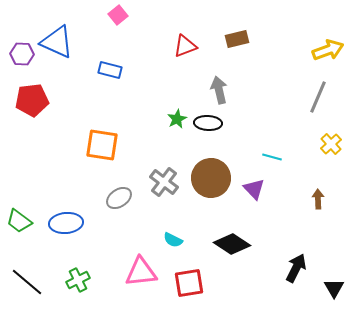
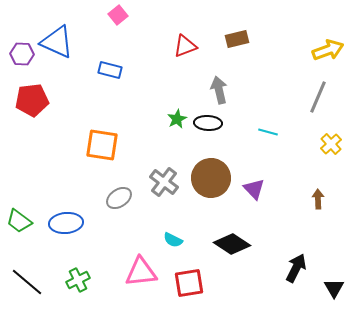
cyan line: moved 4 px left, 25 px up
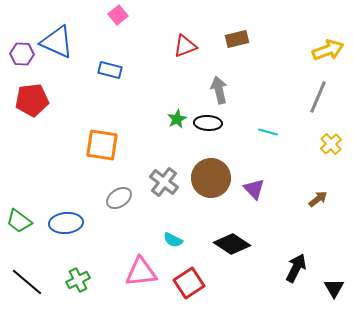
brown arrow: rotated 54 degrees clockwise
red square: rotated 24 degrees counterclockwise
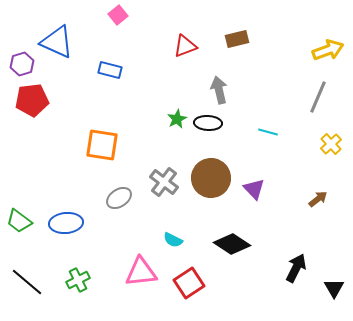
purple hexagon: moved 10 px down; rotated 20 degrees counterclockwise
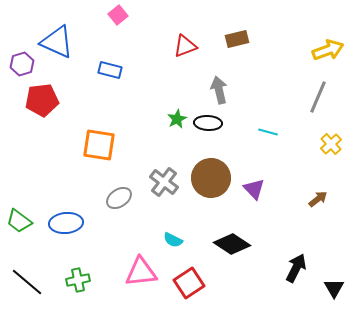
red pentagon: moved 10 px right
orange square: moved 3 px left
green cross: rotated 15 degrees clockwise
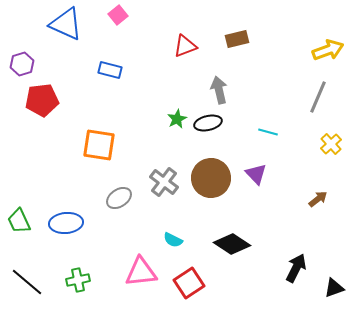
blue triangle: moved 9 px right, 18 px up
black ellipse: rotated 16 degrees counterclockwise
purple triangle: moved 2 px right, 15 px up
green trapezoid: rotated 28 degrees clockwise
black triangle: rotated 40 degrees clockwise
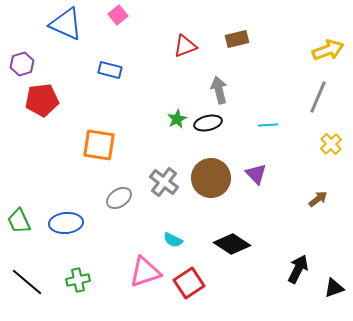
cyan line: moved 7 px up; rotated 18 degrees counterclockwise
black arrow: moved 2 px right, 1 px down
pink triangle: moved 4 px right; rotated 12 degrees counterclockwise
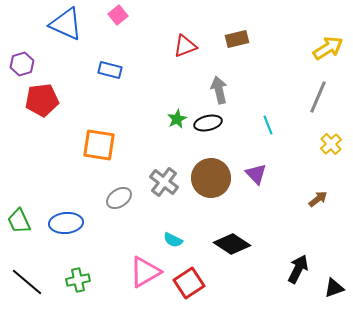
yellow arrow: moved 2 px up; rotated 12 degrees counterclockwise
cyan line: rotated 72 degrees clockwise
pink triangle: rotated 12 degrees counterclockwise
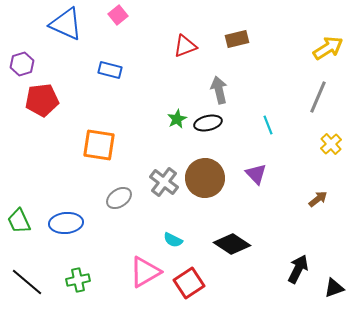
brown circle: moved 6 px left
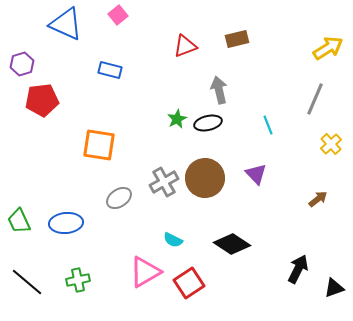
gray line: moved 3 px left, 2 px down
gray cross: rotated 24 degrees clockwise
